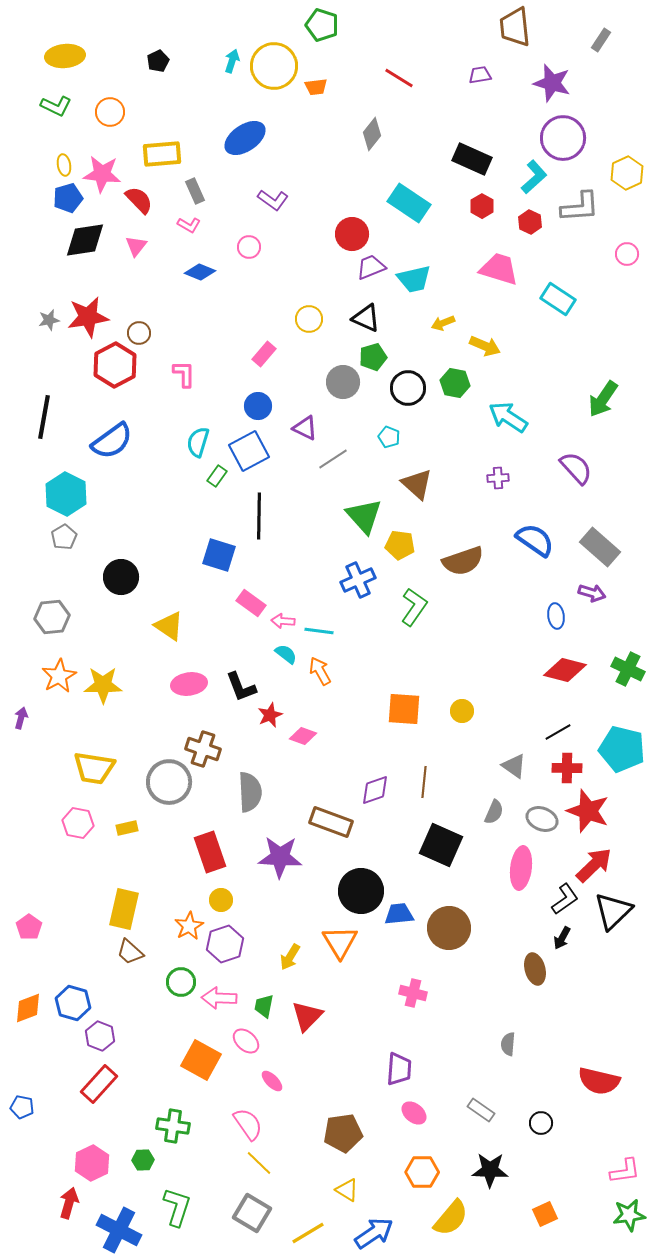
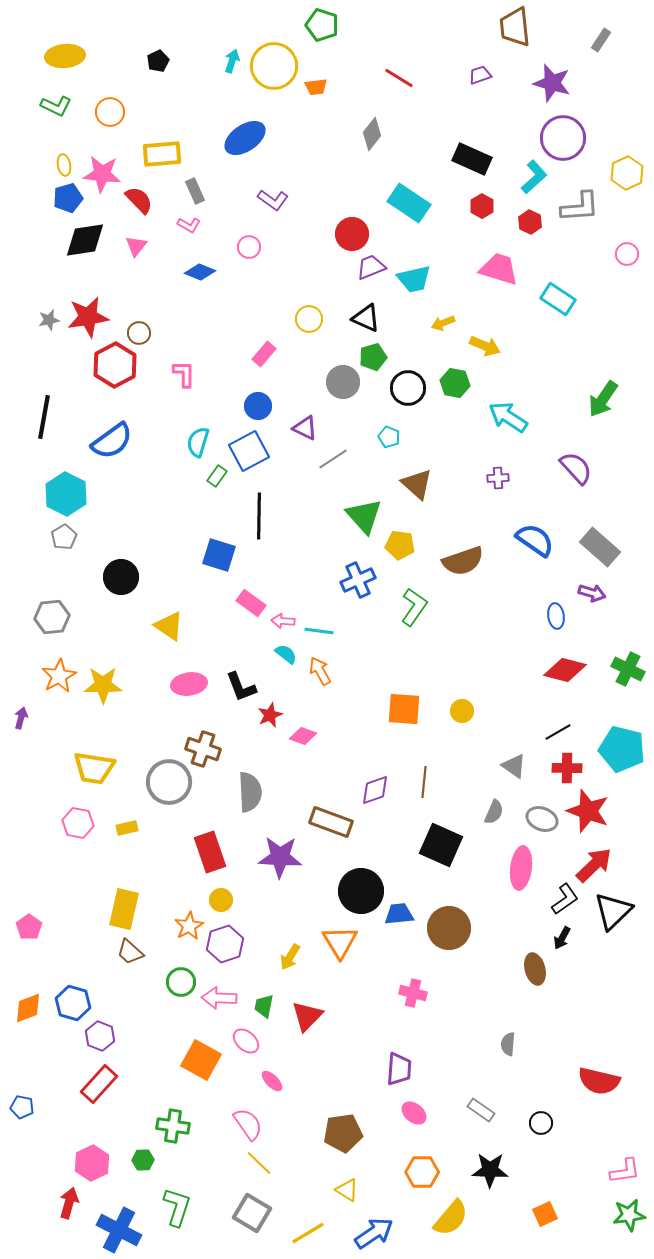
purple trapezoid at (480, 75): rotated 10 degrees counterclockwise
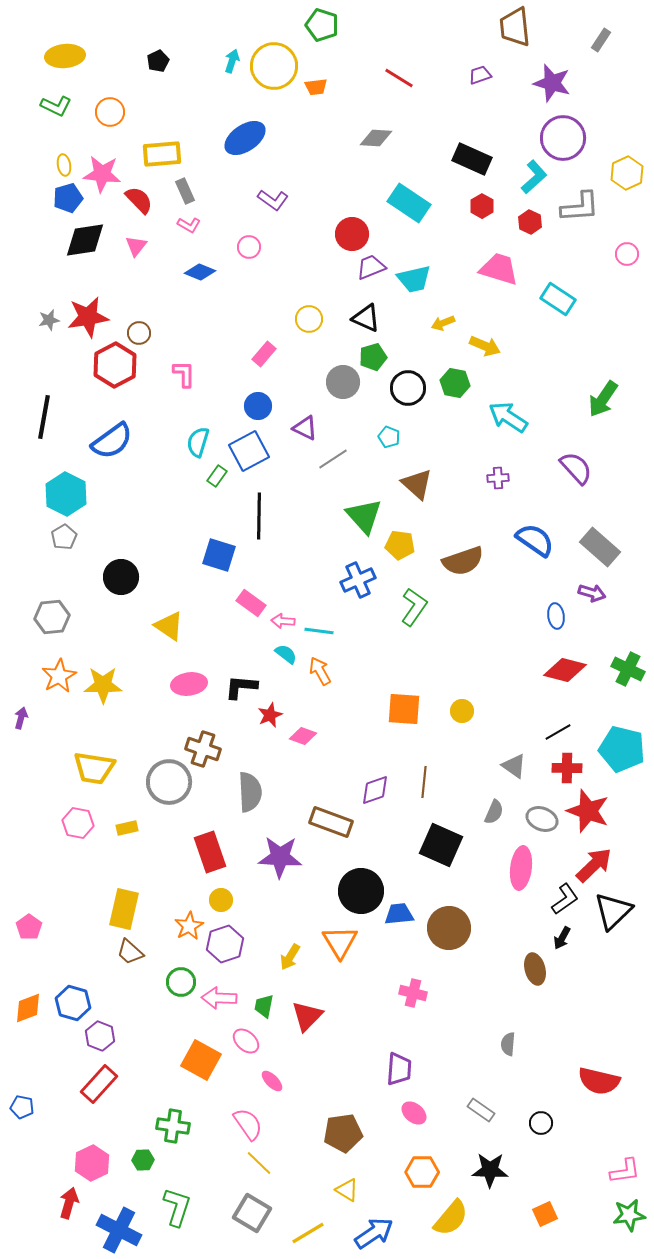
gray diamond at (372, 134): moved 4 px right, 4 px down; rotated 56 degrees clockwise
gray rectangle at (195, 191): moved 10 px left
black L-shape at (241, 687): rotated 116 degrees clockwise
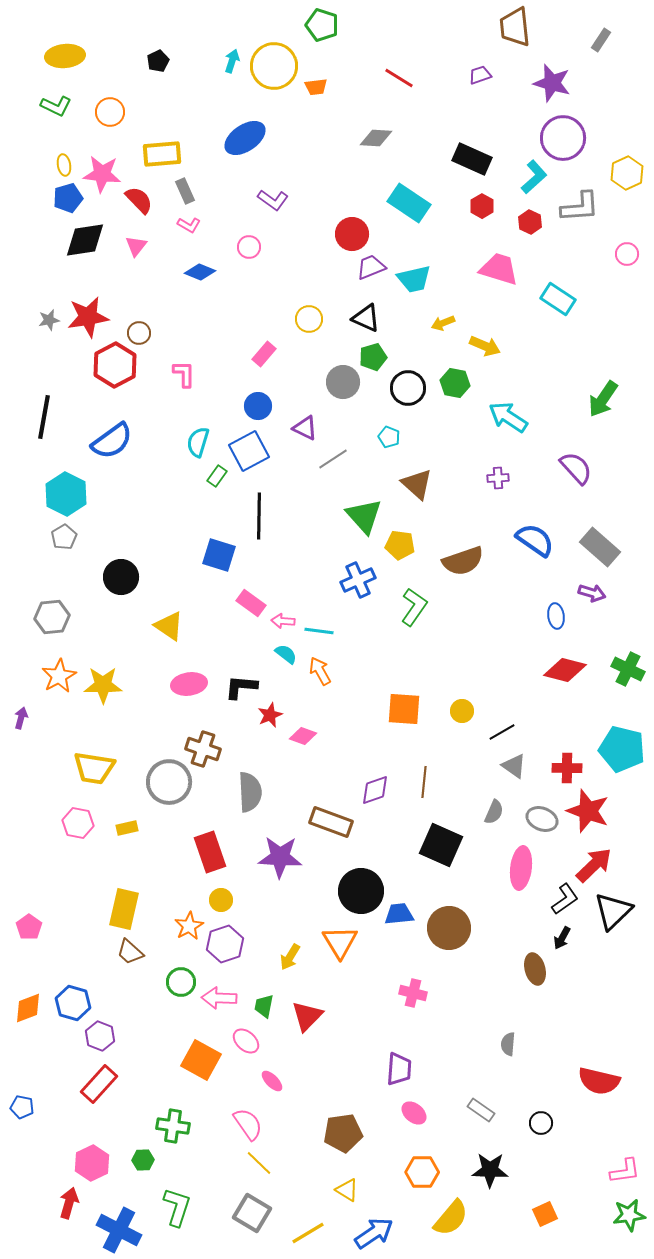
black line at (558, 732): moved 56 px left
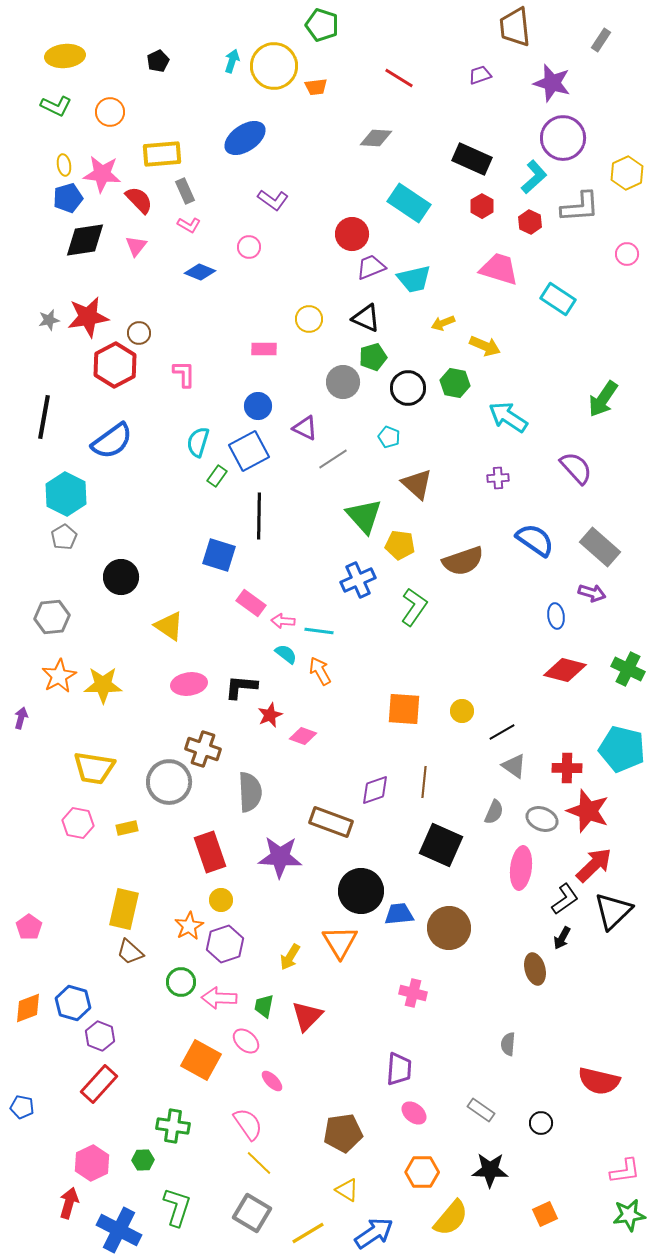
pink rectangle at (264, 354): moved 5 px up; rotated 50 degrees clockwise
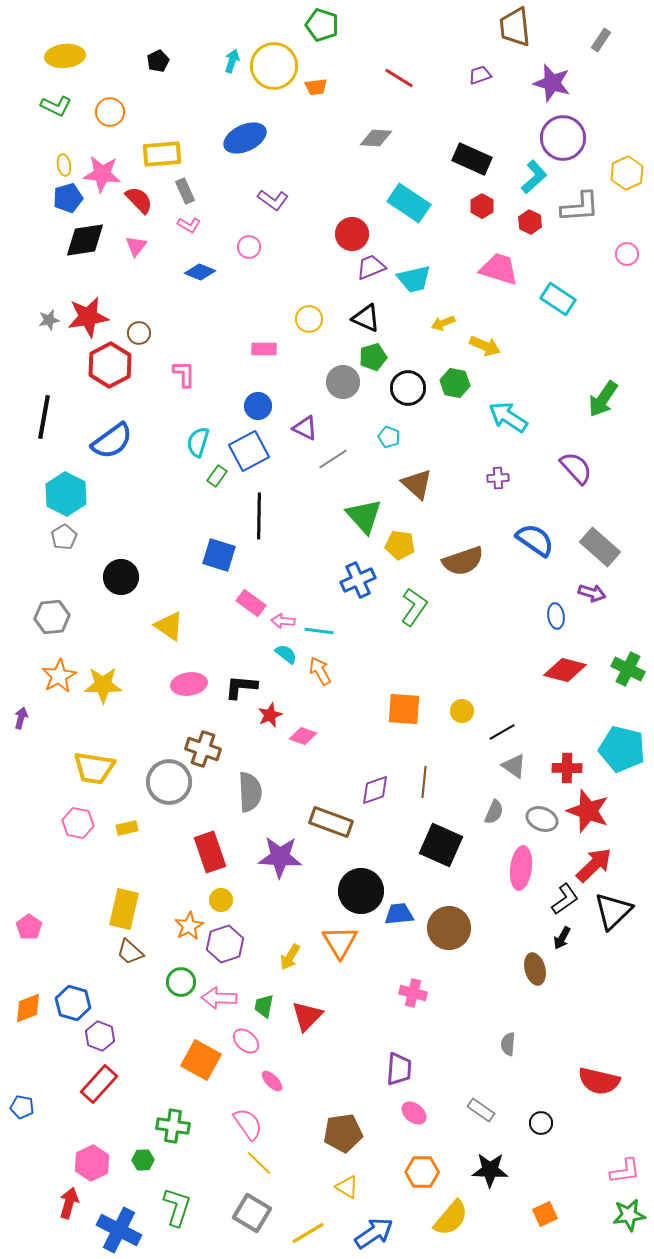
blue ellipse at (245, 138): rotated 9 degrees clockwise
red hexagon at (115, 365): moved 5 px left
yellow triangle at (347, 1190): moved 3 px up
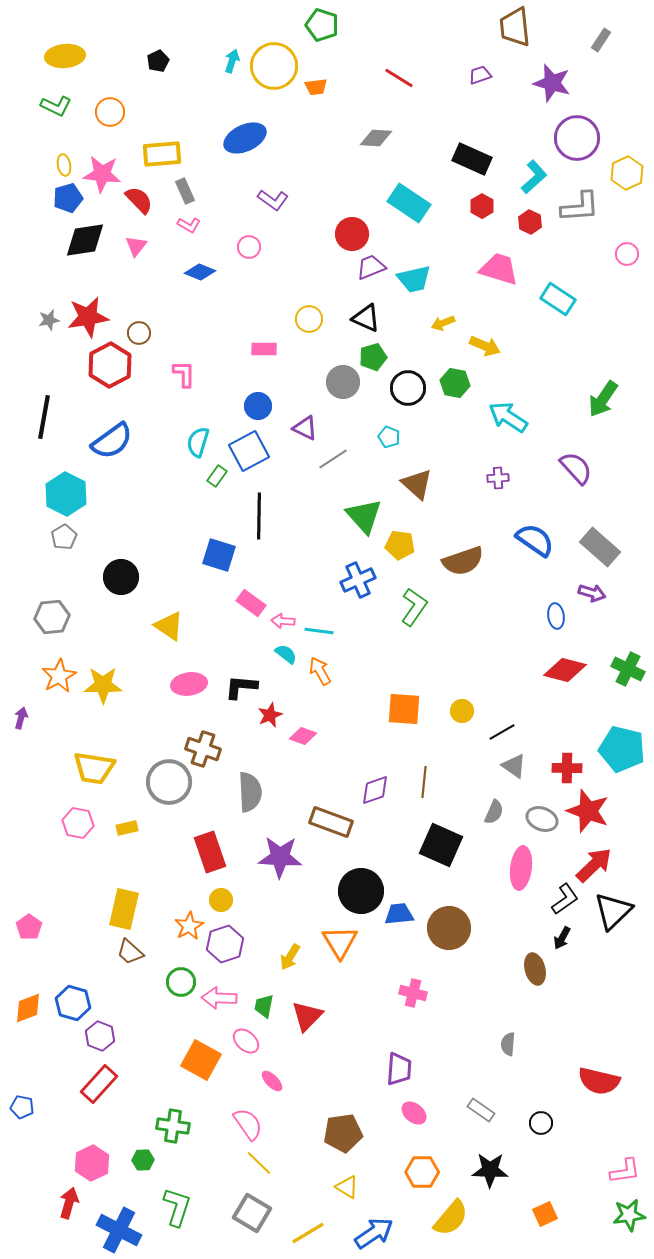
purple circle at (563, 138): moved 14 px right
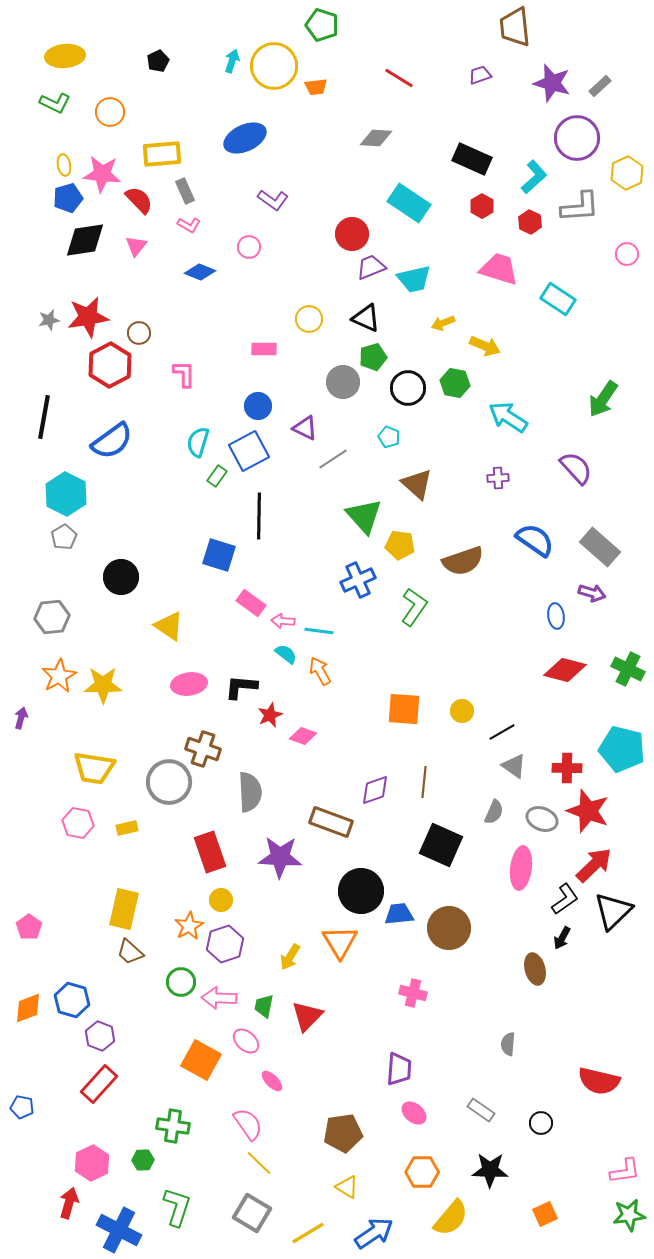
gray rectangle at (601, 40): moved 1 px left, 46 px down; rotated 15 degrees clockwise
green L-shape at (56, 106): moved 1 px left, 3 px up
blue hexagon at (73, 1003): moved 1 px left, 3 px up
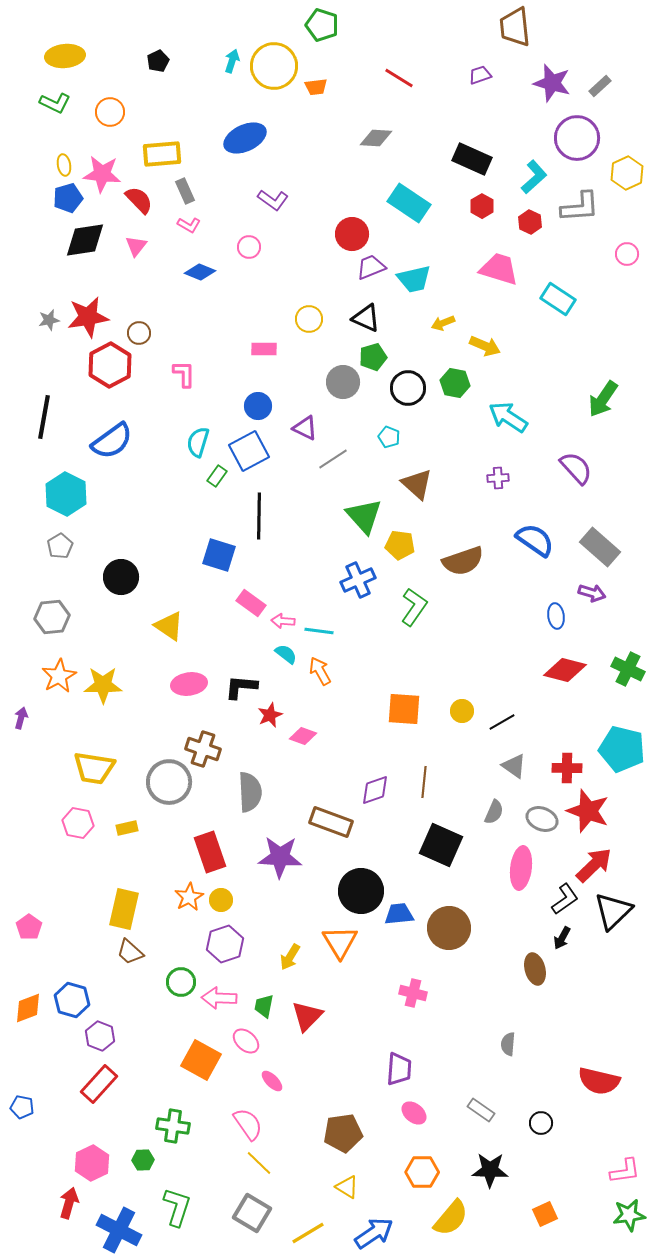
gray pentagon at (64, 537): moved 4 px left, 9 px down
black line at (502, 732): moved 10 px up
orange star at (189, 926): moved 29 px up
